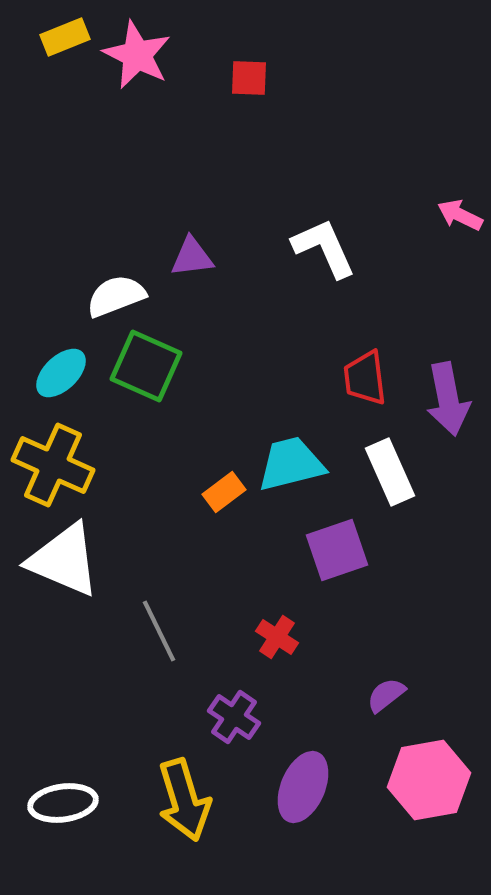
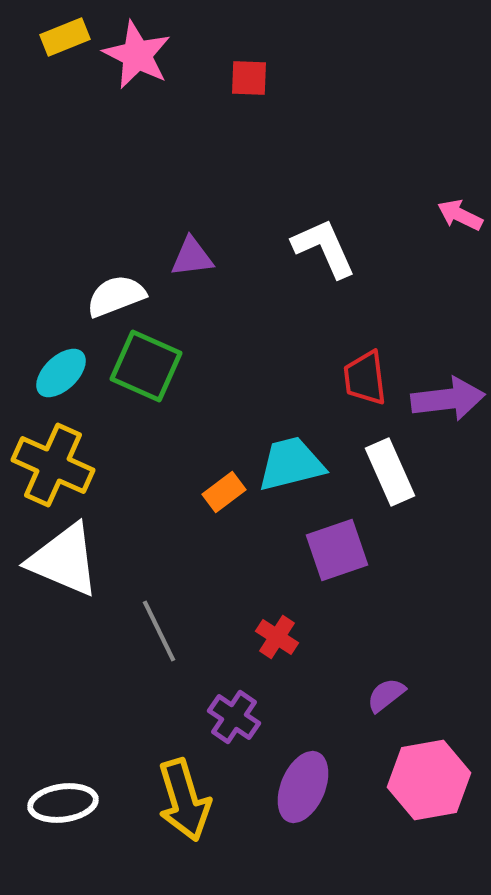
purple arrow: rotated 86 degrees counterclockwise
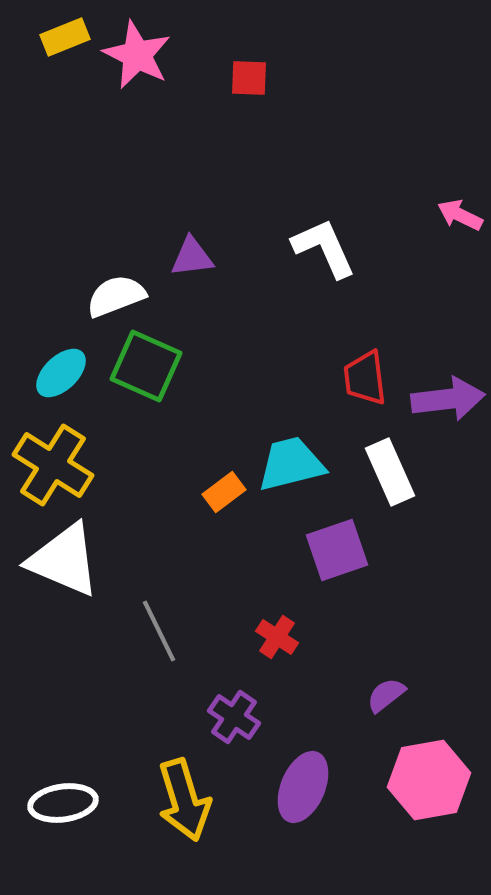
yellow cross: rotated 8 degrees clockwise
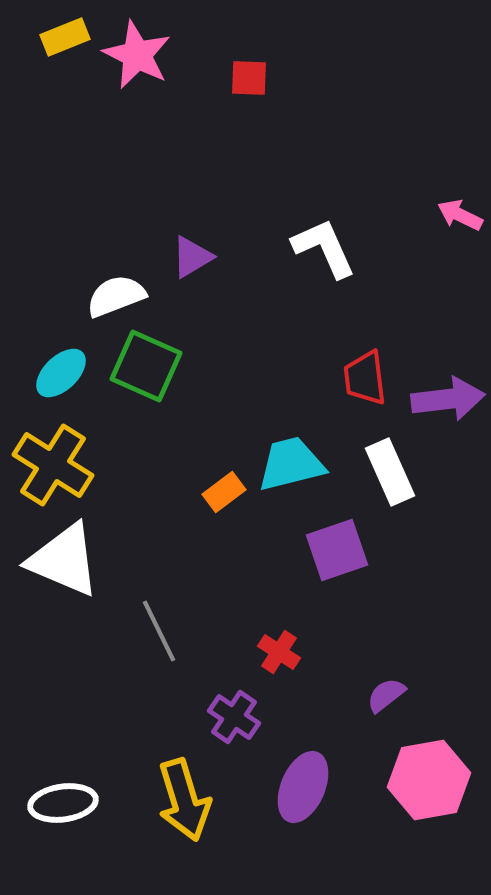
purple triangle: rotated 24 degrees counterclockwise
red cross: moved 2 px right, 15 px down
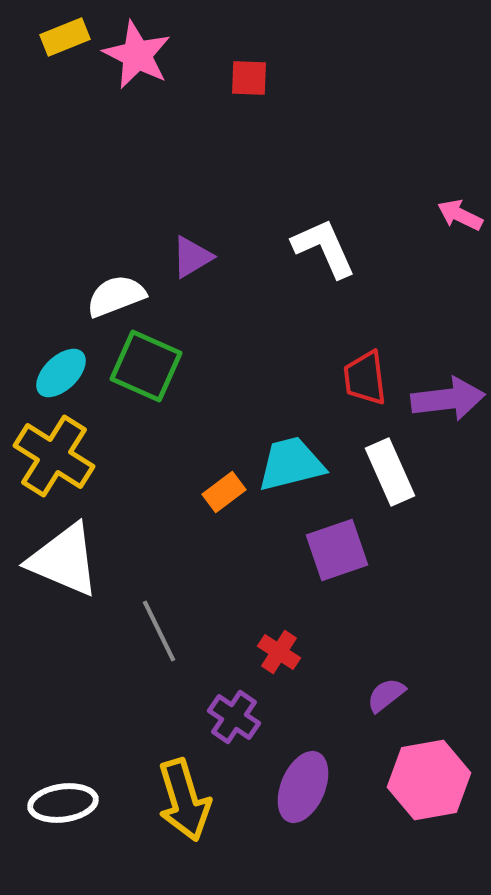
yellow cross: moved 1 px right, 9 px up
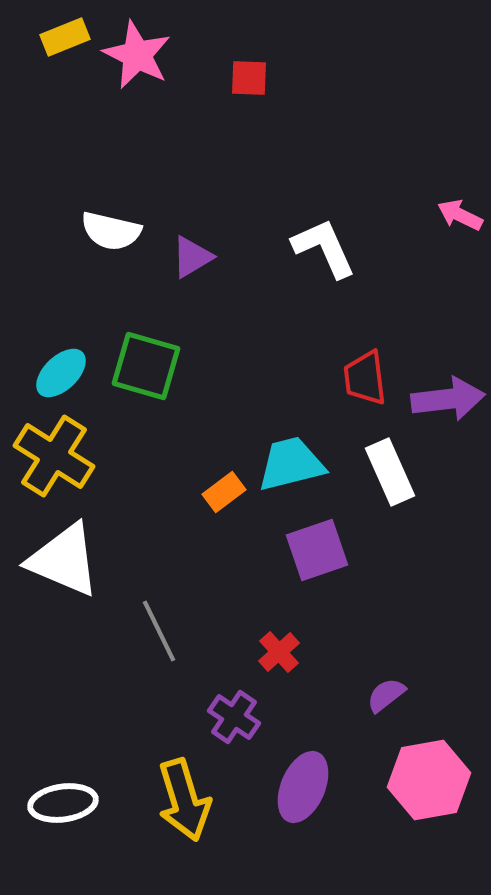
white semicircle: moved 5 px left, 65 px up; rotated 146 degrees counterclockwise
green square: rotated 8 degrees counterclockwise
purple square: moved 20 px left
red cross: rotated 15 degrees clockwise
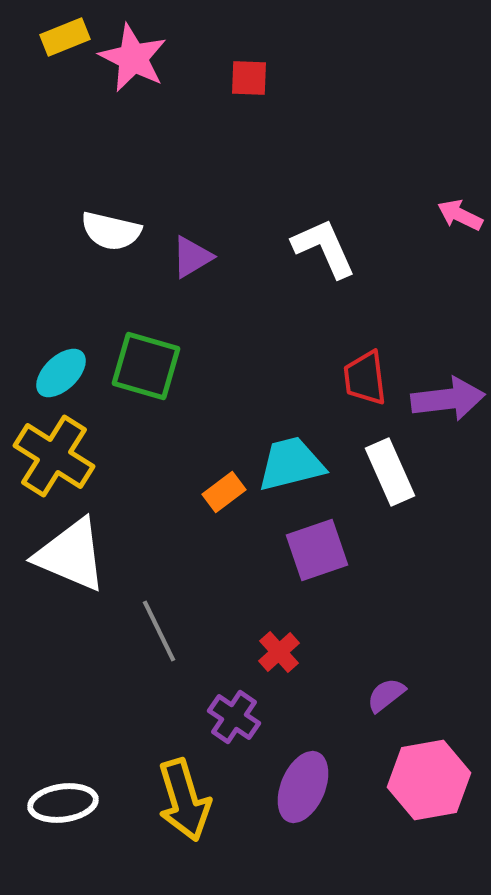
pink star: moved 4 px left, 3 px down
white triangle: moved 7 px right, 5 px up
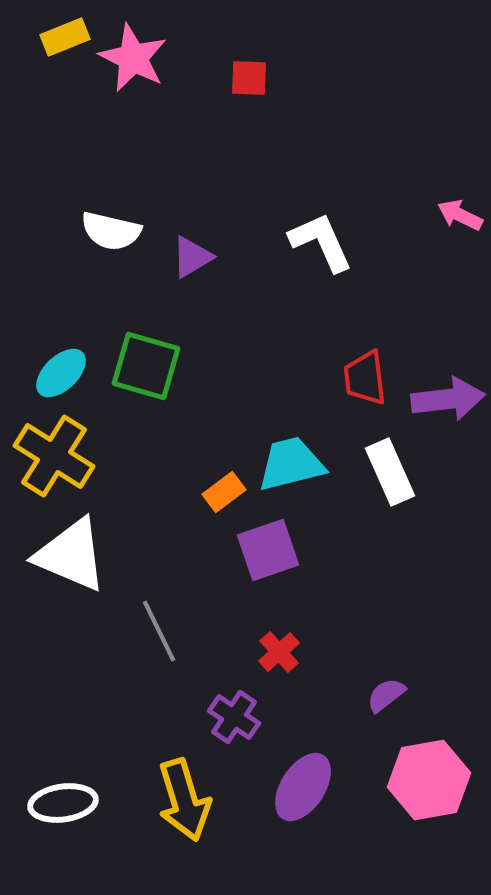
white L-shape: moved 3 px left, 6 px up
purple square: moved 49 px left
purple ellipse: rotated 10 degrees clockwise
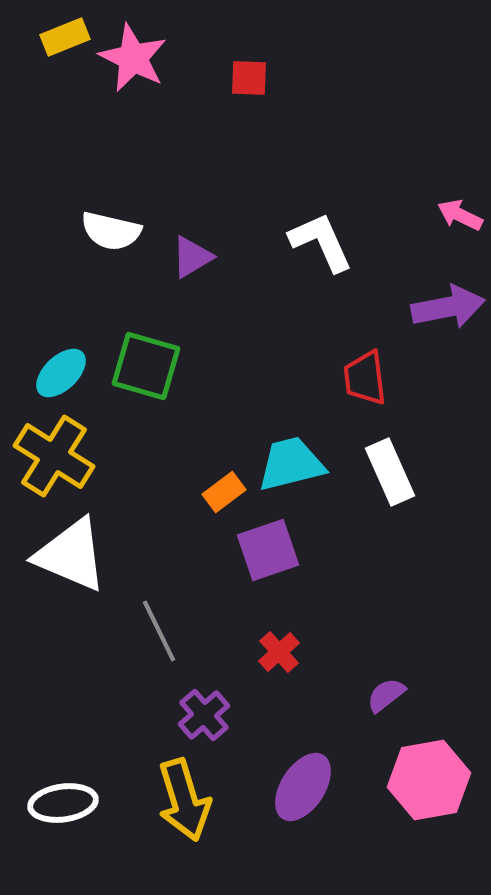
purple arrow: moved 92 px up; rotated 4 degrees counterclockwise
purple cross: moved 30 px left, 2 px up; rotated 15 degrees clockwise
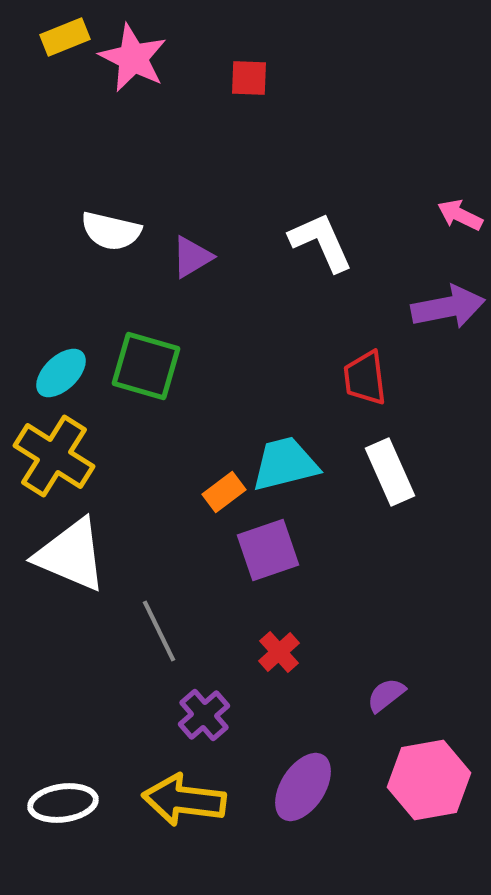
cyan trapezoid: moved 6 px left
yellow arrow: rotated 114 degrees clockwise
